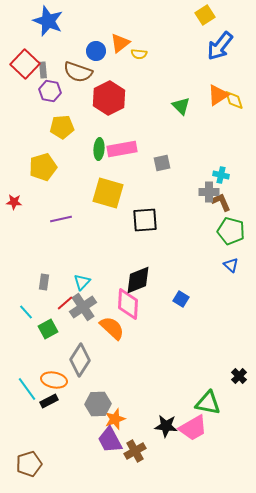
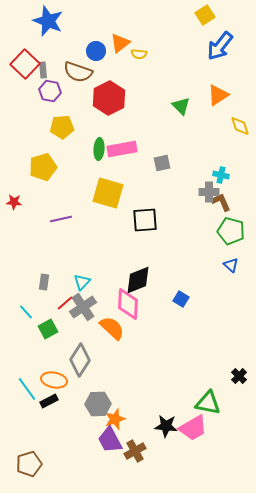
yellow diamond at (234, 100): moved 6 px right, 26 px down
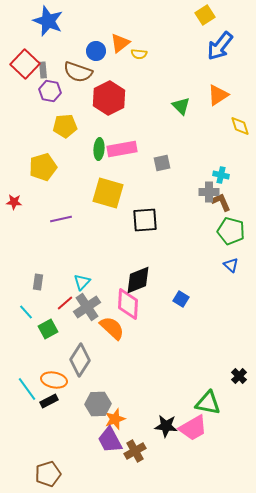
yellow pentagon at (62, 127): moved 3 px right, 1 px up
gray rectangle at (44, 282): moved 6 px left
gray cross at (83, 307): moved 4 px right
brown pentagon at (29, 464): moved 19 px right, 10 px down
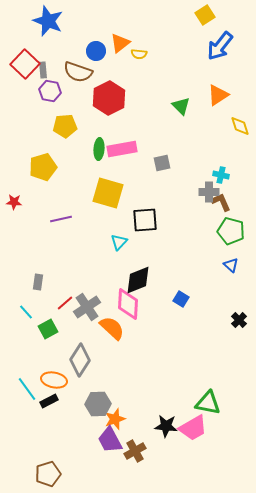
cyan triangle at (82, 282): moved 37 px right, 40 px up
black cross at (239, 376): moved 56 px up
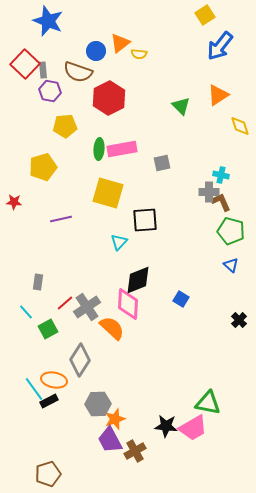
cyan line at (27, 389): moved 7 px right
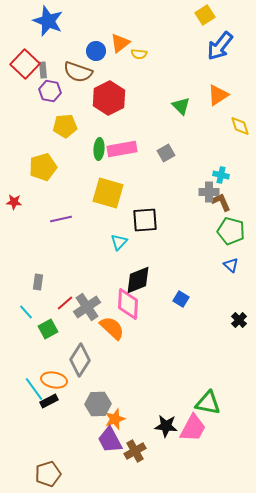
gray square at (162, 163): moved 4 px right, 10 px up; rotated 18 degrees counterclockwise
pink trapezoid at (193, 428): rotated 32 degrees counterclockwise
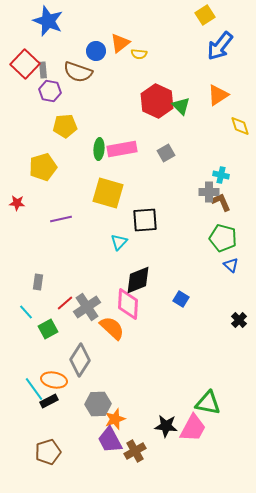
red hexagon at (109, 98): moved 48 px right, 3 px down; rotated 8 degrees counterclockwise
red star at (14, 202): moved 3 px right, 1 px down
green pentagon at (231, 231): moved 8 px left, 7 px down
brown pentagon at (48, 474): moved 22 px up
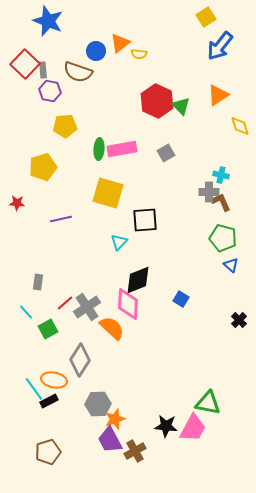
yellow square at (205, 15): moved 1 px right, 2 px down
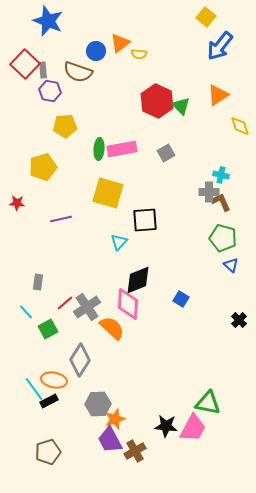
yellow square at (206, 17): rotated 18 degrees counterclockwise
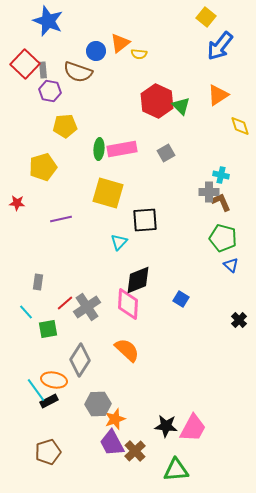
orange semicircle at (112, 328): moved 15 px right, 22 px down
green square at (48, 329): rotated 18 degrees clockwise
cyan line at (34, 389): moved 2 px right, 1 px down
green triangle at (208, 403): moved 32 px left, 67 px down; rotated 16 degrees counterclockwise
purple trapezoid at (110, 440): moved 2 px right, 3 px down
brown cross at (135, 451): rotated 15 degrees counterclockwise
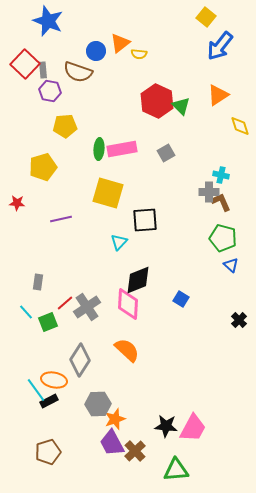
green square at (48, 329): moved 7 px up; rotated 12 degrees counterclockwise
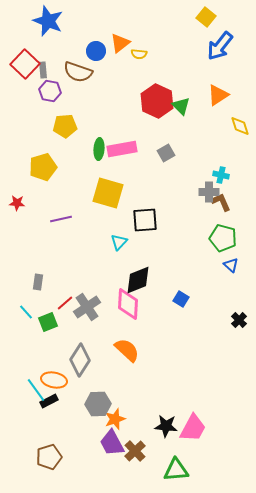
brown pentagon at (48, 452): moved 1 px right, 5 px down
